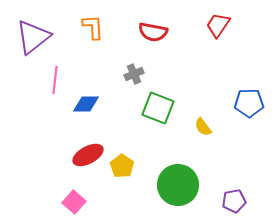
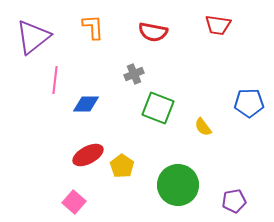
red trapezoid: rotated 116 degrees counterclockwise
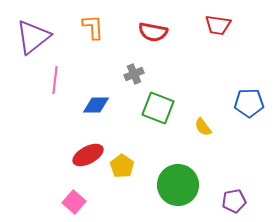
blue diamond: moved 10 px right, 1 px down
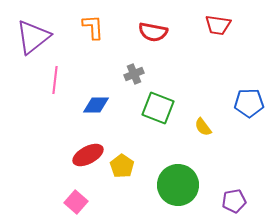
pink square: moved 2 px right
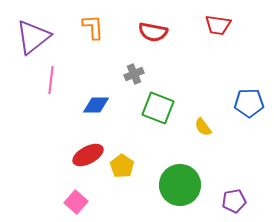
pink line: moved 4 px left
green circle: moved 2 px right
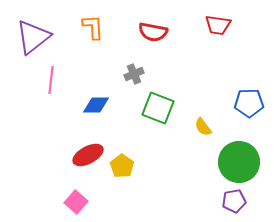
green circle: moved 59 px right, 23 px up
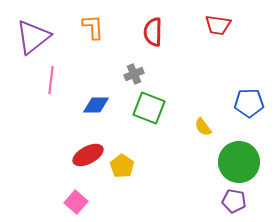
red semicircle: rotated 80 degrees clockwise
green square: moved 9 px left
purple pentagon: rotated 20 degrees clockwise
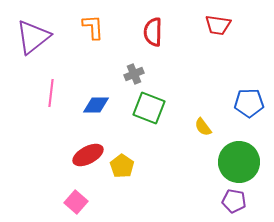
pink line: moved 13 px down
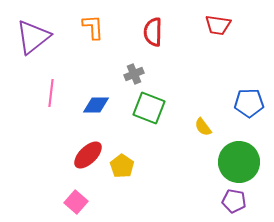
red ellipse: rotated 16 degrees counterclockwise
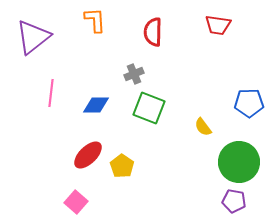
orange L-shape: moved 2 px right, 7 px up
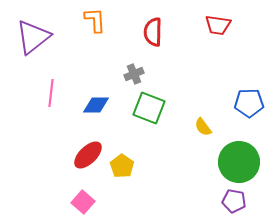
pink square: moved 7 px right
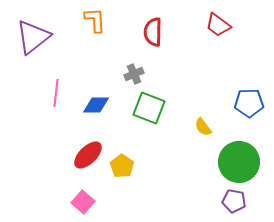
red trapezoid: rotated 28 degrees clockwise
pink line: moved 5 px right
